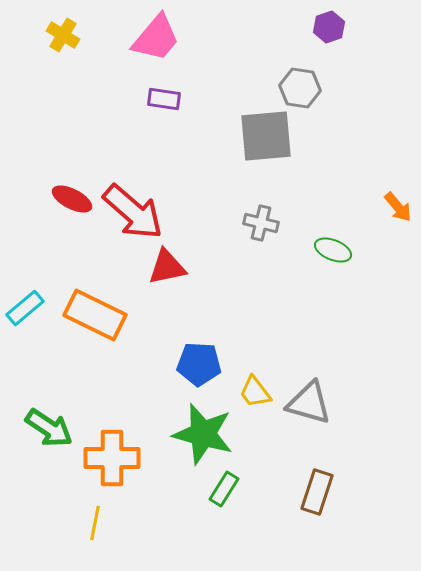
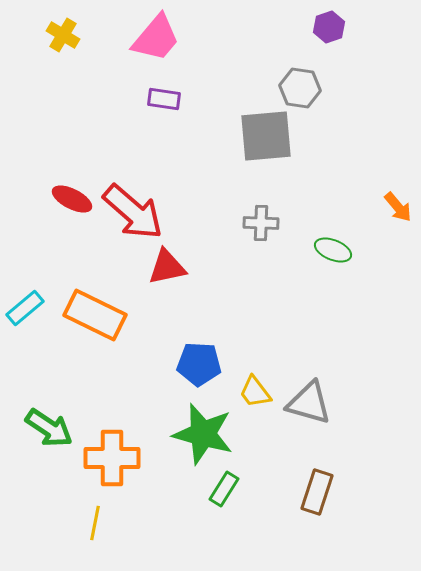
gray cross: rotated 12 degrees counterclockwise
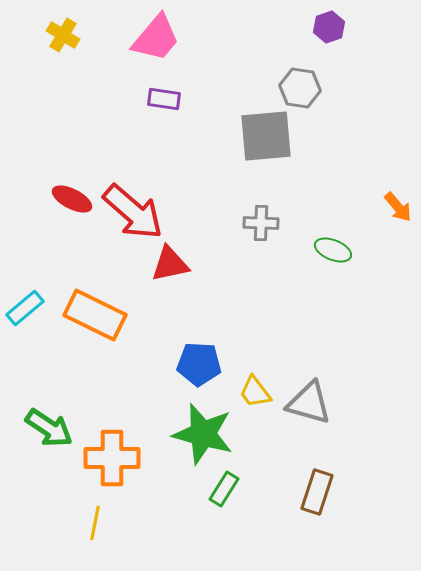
red triangle: moved 3 px right, 3 px up
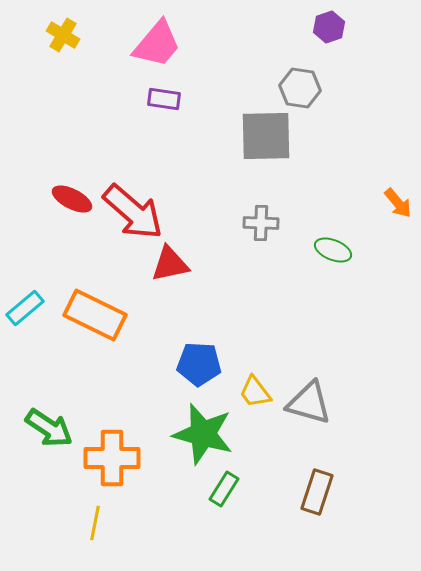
pink trapezoid: moved 1 px right, 6 px down
gray square: rotated 4 degrees clockwise
orange arrow: moved 4 px up
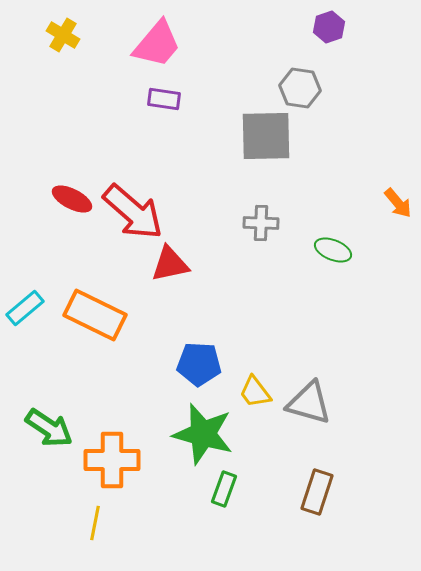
orange cross: moved 2 px down
green rectangle: rotated 12 degrees counterclockwise
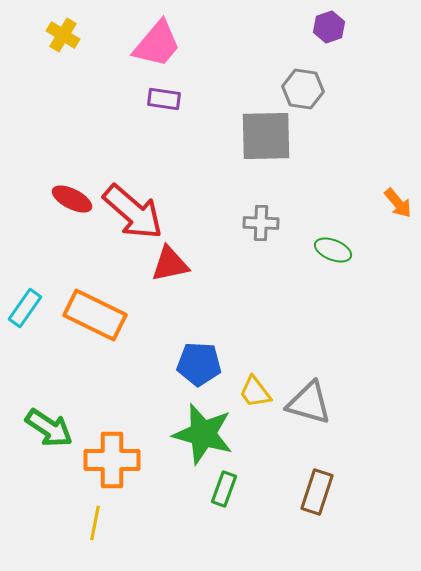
gray hexagon: moved 3 px right, 1 px down
cyan rectangle: rotated 15 degrees counterclockwise
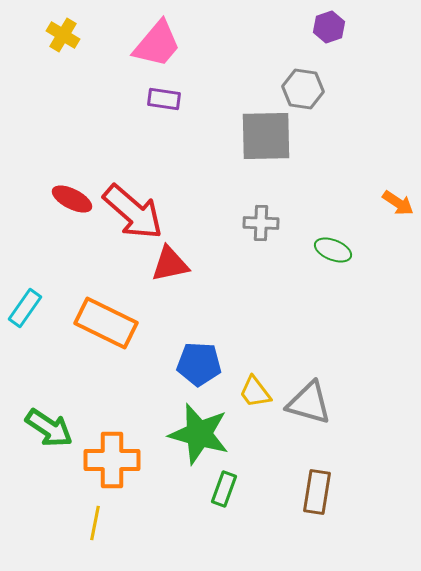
orange arrow: rotated 16 degrees counterclockwise
orange rectangle: moved 11 px right, 8 px down
green star: moved 4 px left
brown rectangle: rotated 9 degrees counterclockwise
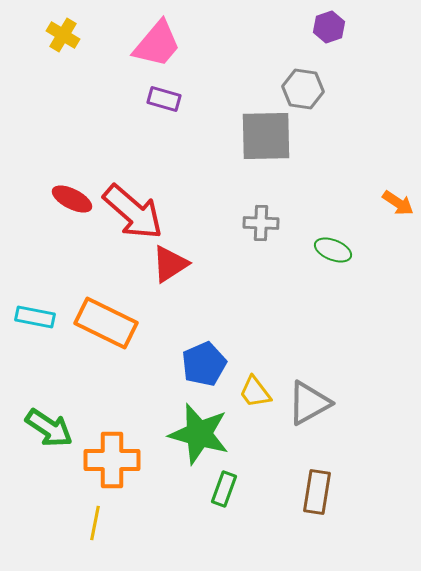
purple rectangle: rotated 8 degrees clockwise
red triangle: rotated 21 degrees counterclockwise
cyan rectangle: moved 10 px right, 9 px down; rotated 66 degrees clockwise
blue pentagon: moved 5 px right; rotated 27 degrees counterclockwise
gray triangle: rotated 45 degrees counterclockwise
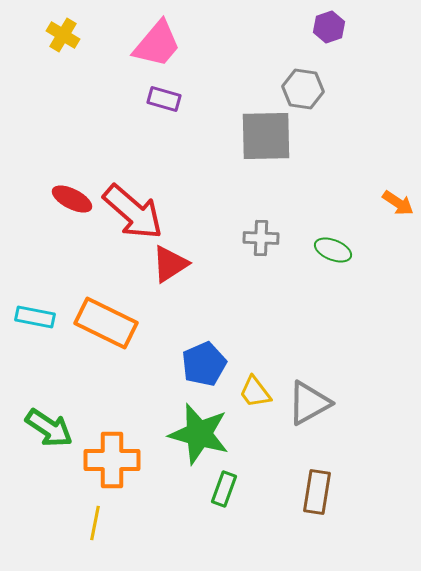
gray cross: moved 15 px down
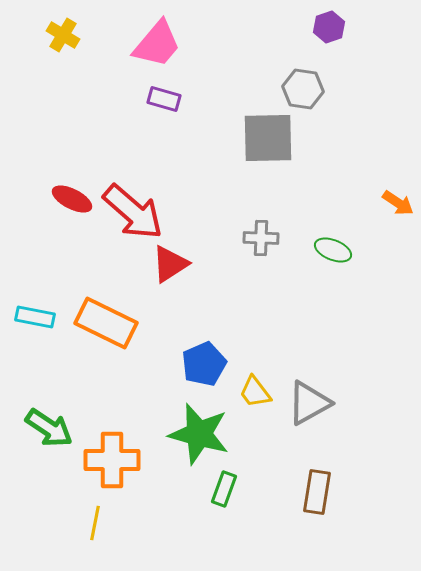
gray square: moved 2 px right, 2 px down
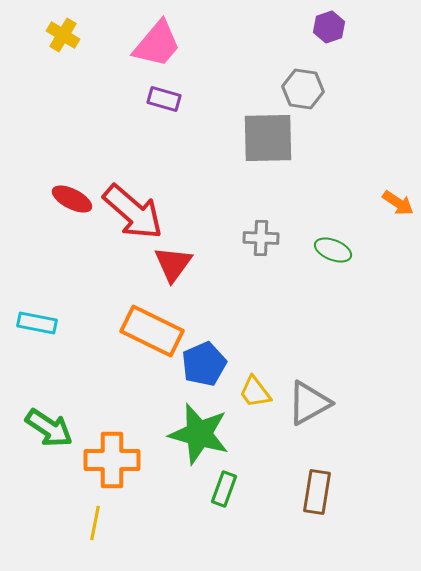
red triangle: moved 3 px right; rotated 21 degrees counterclockwise
cyan rectangle: moved 2 px right, 6 px down
orange rectangle: moved 46 px right, 8 px down
